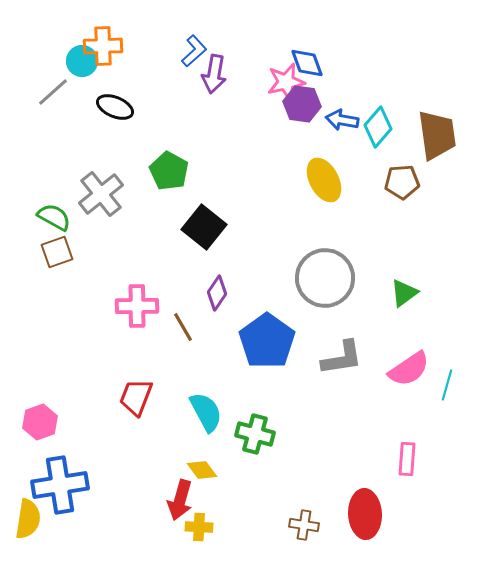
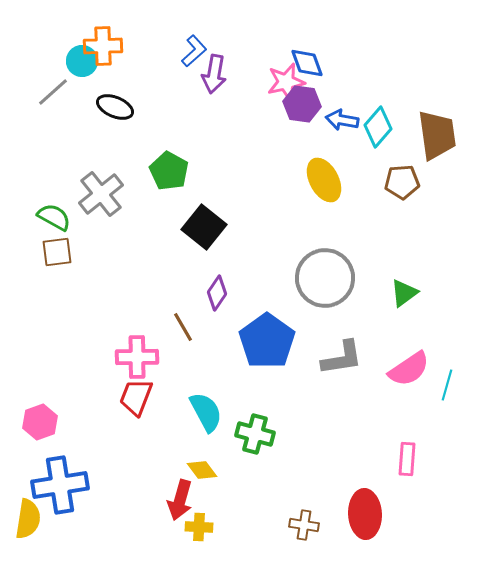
brown square: rotated 12 degrees clockwise
pink cross: moved 51 px down
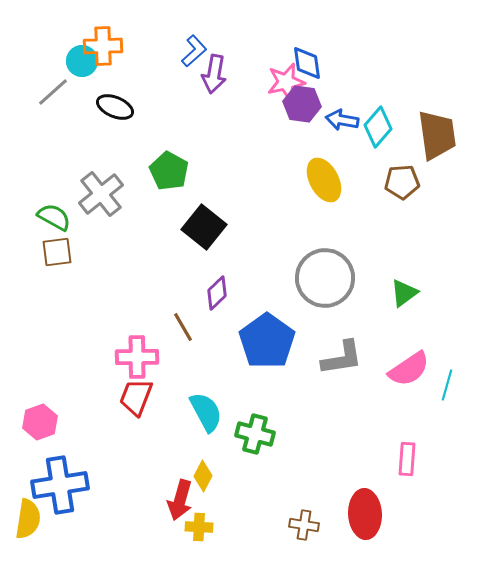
blue diamond: rotated 12 degrees clockwise
purple diamond: rotated 12 degrees clockwise
yellow diamond: moved 1 px right, 6 px down; rotated 64 degrees clockwise
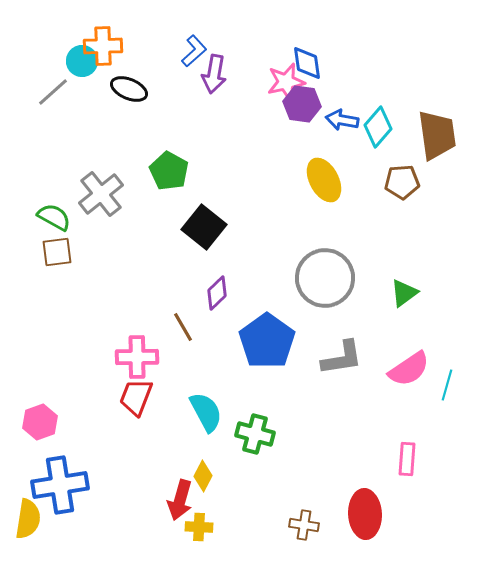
black ellipse: moved 14 px right, 18 px up
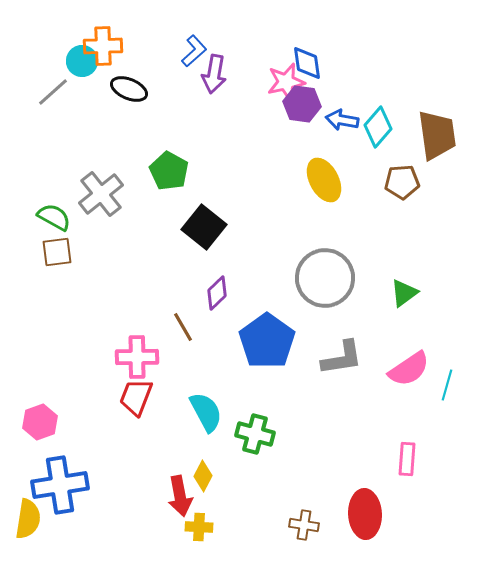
red arrow: moved 4 px up; rotated 27 degrees counterclockwise
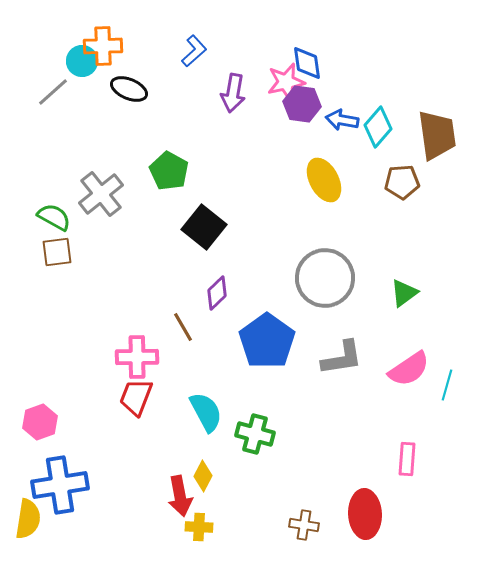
purple arrow: moved 19 px right, 19 px down
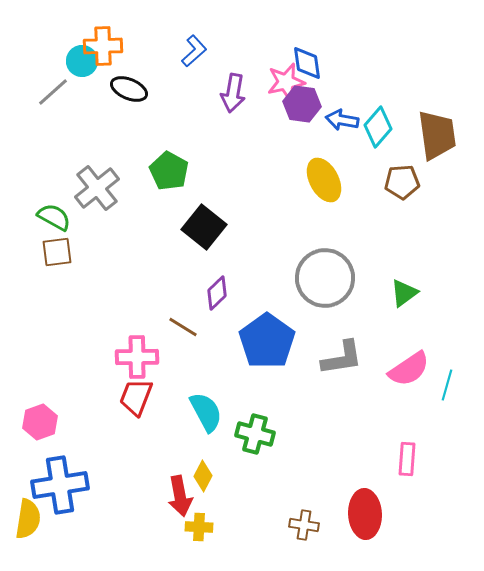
gray cross: moved 4 px left, 6 px up
brown line: rotated 28 degrees counterclockwise
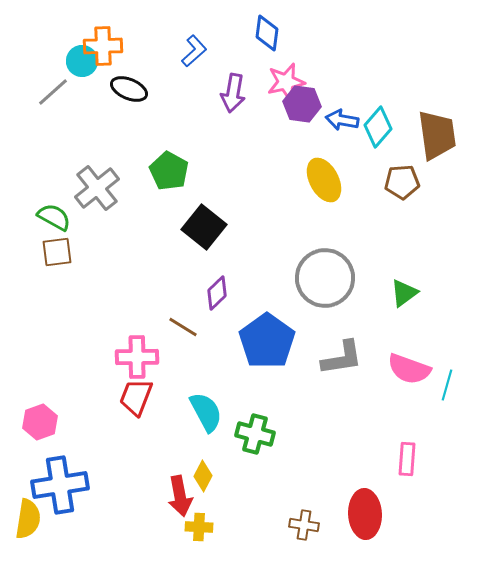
blue diamond: moved 40 px left, 30 px up; rotated 15 degrees clockwise
pink semicircle: rotated 54 degrees clockwise
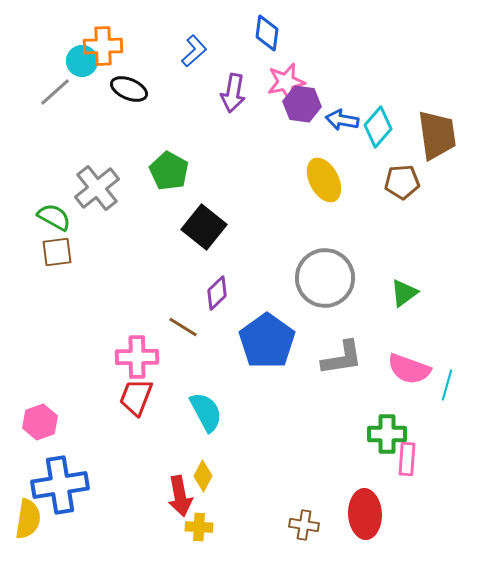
gray line: moved 2 px right
green cross: moved 132 px right; rotated 15 degrees counterclockwise
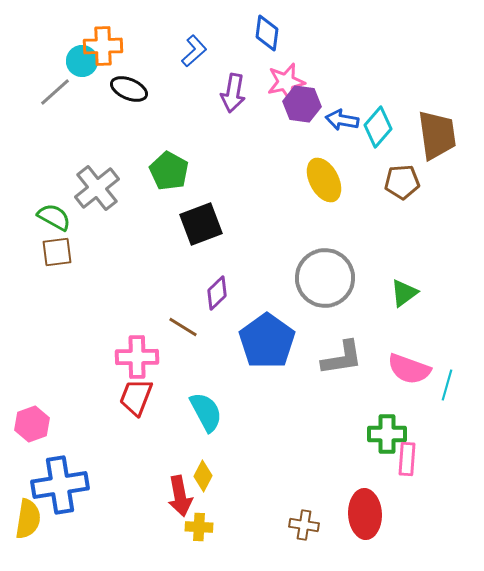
black square: moved 3 px left, 3 px up; rotated 30 degrees clockwise
pink hexagon: moved 8 px left, 2 px down
